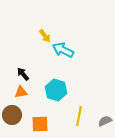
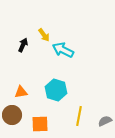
yellow arrow: moved 1 px left, 1 px up
black arrow: moved 29 px up; rotated 64 degrees clockwise
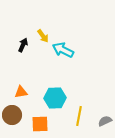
yellow arrow: moved 1 px left, 1 px down
cyan hexagon: moved 1 px left, 8 px down; rotated 20 degrees counterclockwise
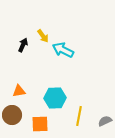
orange triangle: moved 2 px left, 1 px up
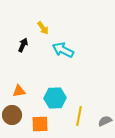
yellow arrow: moved 8 px up
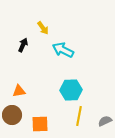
cyan hexagon: moved 16 px right, 8 px up
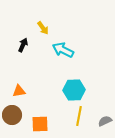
cyan hexagon: moved 3 px right
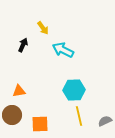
yellow line: rotated 24 degrees counterclockwise
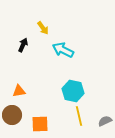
cyan hexagon: moved 1 px left, 1 px down; rotated 15 degrees clockwise
